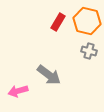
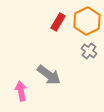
orange hexagon: rotated 20 degrees clockwise
gray cross: rotated 21 degrees clockwise
pink arrow: moved 3 px right; rotated 96 degrees clockwise
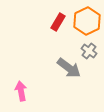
gray arrow: moved 20 px right, 7 px up
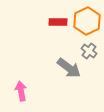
red rectangle: rotated 60 degrees clockwise
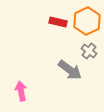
red rectangle: rotated 12 degrees clockwise
gray arrow: moved 1 px right, 2 px down
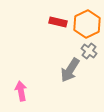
orange hexagon: moved 3 px down
gray arrow: rotated 85 degrees clockwise
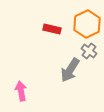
red rectangle: moved 6 px left, 7 px down
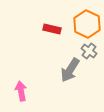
orange hexagon: rotated 8 degrees counterclockwise
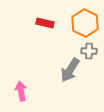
orange hexagon: moved 2 px left, 1 px up
red rectangle: moved 7 px left, 6 px up
gray cross: rotated 35 degrees counterclockwise
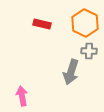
red rectangle: moved 3 px left, 1 px down
gray arrow: moved 1 px right, 2 px down; rotated 15 degrees counterclockwise
pink arrow: moved 1 px right, 5 px down
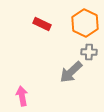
red rectangle: rotated 12 degrees clockwise
gray cross: moved 1 px down
gray arrow: rotated 30 degrees clockwise
